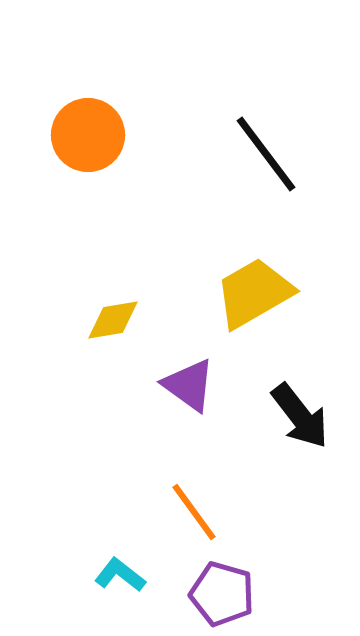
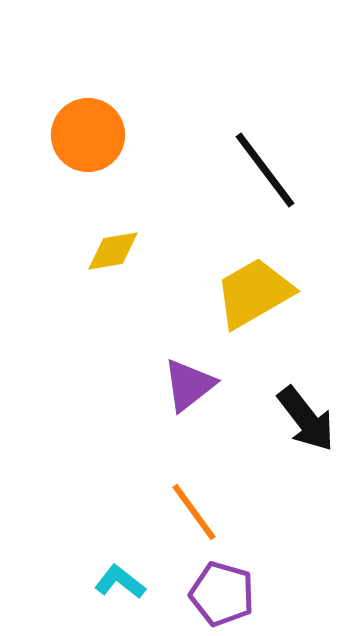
black line: moved 1 px left, 16 px down
yellow diamond: moved 69 px up
purple triangle: rotated 46 degrees clockwise
black arrow: moved 6 px right, 3 px down
cyan L-shape: moved 7 px down
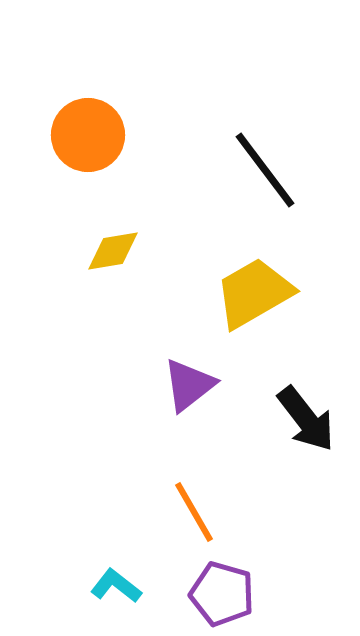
orange line: rotated 6 degrees clockwise
cyan L-shape: moved 4 px left, 4 px down
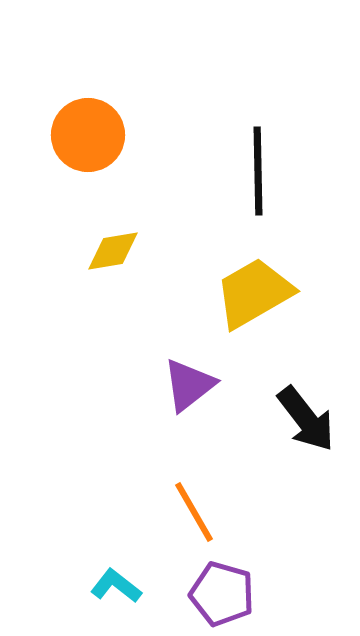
black line: moved 7 px left, 1 px down; rotated 36 degrees clockwise
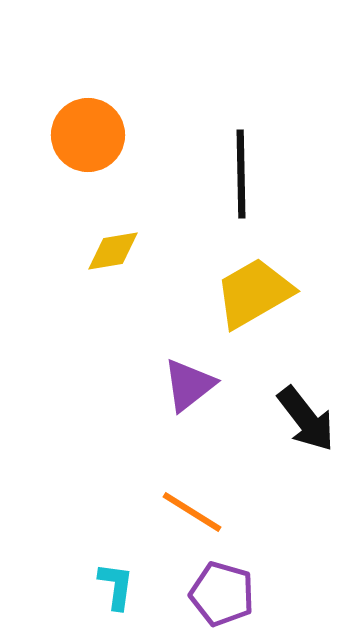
black line: moved 17 px left, 3 px down
orange line: moved 2 px left; rotated 28 degrees counterclockwise
cyan L-shape: rotated 60 degrees clockwise
